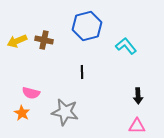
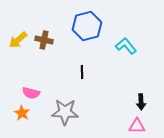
yellow arrow: moved 1 px right, 1 px up; rotated 18 degrees counterclockwise
black arrow: moved 3 px right, 6 px down
gray star: rotated 8 degrees counterclockwise
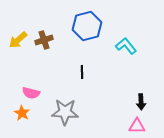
brown cross: rotated 30 degrees counterclockwise
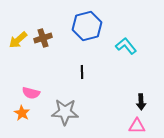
brown cross: moved 1 px left, 2 px up
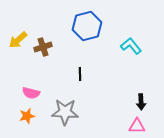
brown cross: moved 9 px down
cyan L-shape: moved 5 px right
black line: moved 2 px left, 2 px down
orange star: moved 5 px right, 3 px down; rotated 28 degrees clockwise
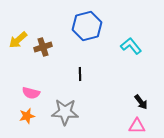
black arrow: rotated 35 degrees counterclockwise
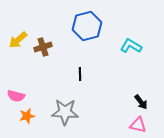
cyan L-shape: rotated 20 degrees counterclockwise
pink semicircle: moved 15 px left, 3 px down
pink triangle: moved 1 px right, 1 px up; rotated 12 degrees clockwise
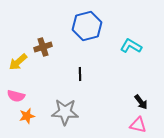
yellow arrow: moved 22 px down
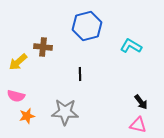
brown cross: rotated 24 degrees clockwise
